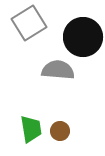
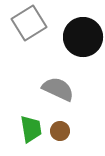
gray semicircle: moved 19 px down; rotated 20 degrees clockwise
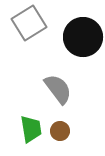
gray semicircle: rotated 28 degrees clockwise
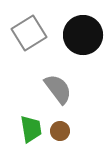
gray square: moved 10 px down
black circle: moved 2 px up
